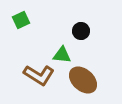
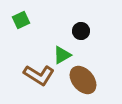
green triangle: rotated 36 degrees counterclockwise
brown ellipse: rotated 8 degrees clockwise
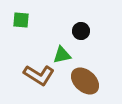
green square: rotated 30 degrees clockwise
green triangle: rotated 18 degrees clockwise
brown ellipse: moved 2 px right, 1 px down; rotated 8 degrees counterclockwise
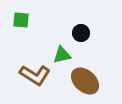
black circle: moved 2 px down
brown L-shape: moved 4 px left
